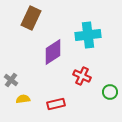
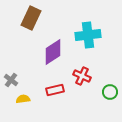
red rectangle: moved 1 px left, 14 px up
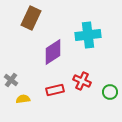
red cross: moved 5 px down
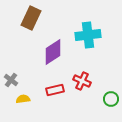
green circle: moved 1 px right, 7 px down
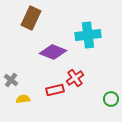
purple diamond: rotated 56 degrees clockwise
red cross: moved 7 px left, 3 px up; rotated 30 degrees clockwise
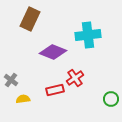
brown rectangle: moved 1 px left, 1 px down
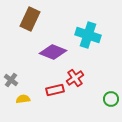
cyan cross: rotated 25 degrees clockwise
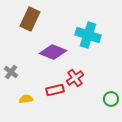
gray cross: moved 8 px up
yellow semicircle: moved 3 px right
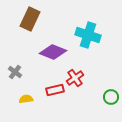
gray cross: moved 4 px right
green circle: moved 2 px up
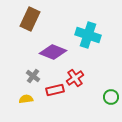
gray cross: moved 18 px right, 4 px down
